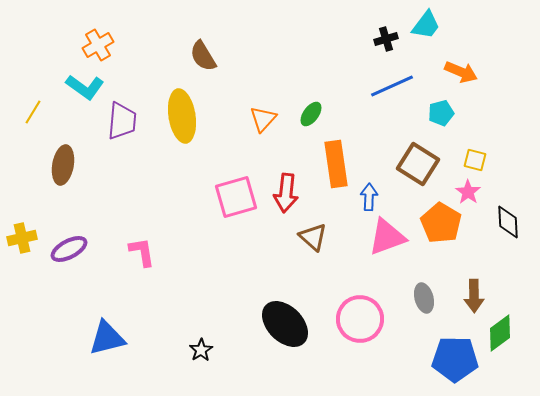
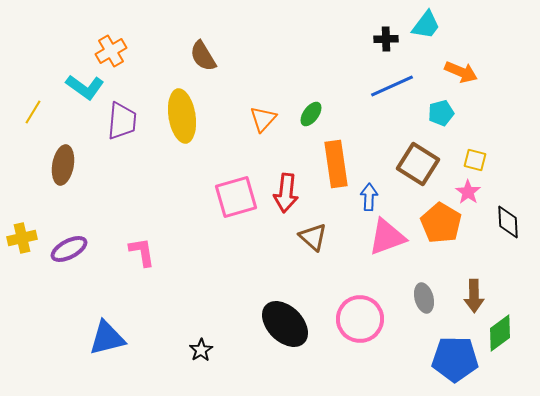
black cross: rotated 15 degrees clockwise
orange cross: moved 13 px right, 6 px down
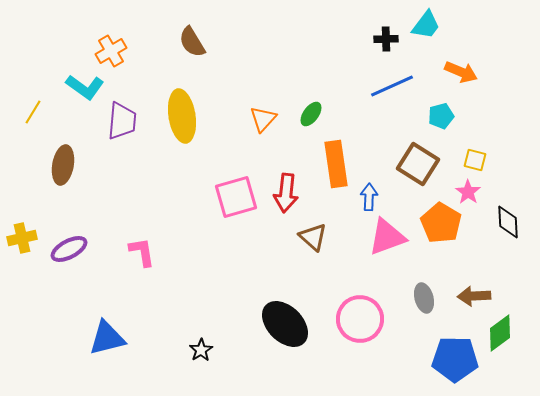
brown semicircle: moved 11 px left, 14 px up
cyan pentagon: moved 3 px down
brown arrow: rotated 88 degrees clockwise
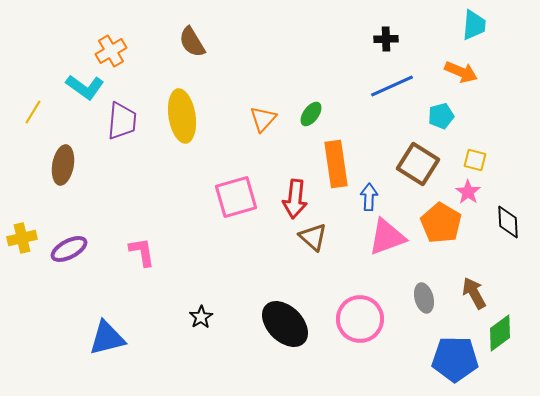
cyan trapezoid: moved 48 px right; rotated 32 degrees counterclockwise
red arrow: moved 9 px right, 6 px down
brown arrow: moved 3 px up; rotated 64 degrees clockwise
black star: moved 33 px up
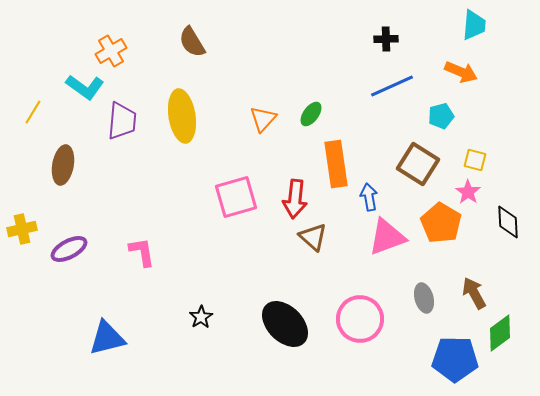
blue arrow: rotated 12 degrees counterclockwise
yellow cross: moved 9 px up
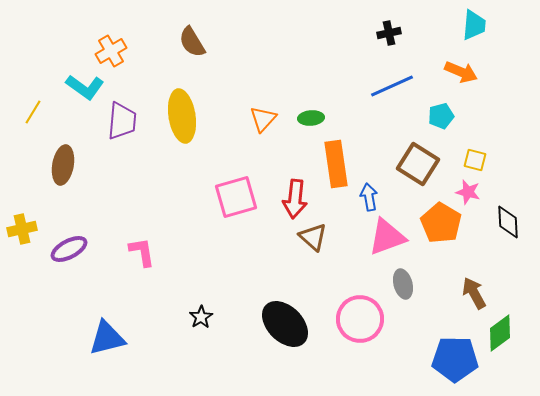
black cross: moved 3 px right, 6 px up; rotated 10 degrees counterclockwise
green ellipse: moved 4 px down; rotated 50 degrees clockwise
pink star: rotated 20 degrees counterclockwise
gray ellipse: moved 21 px left, 14 px up
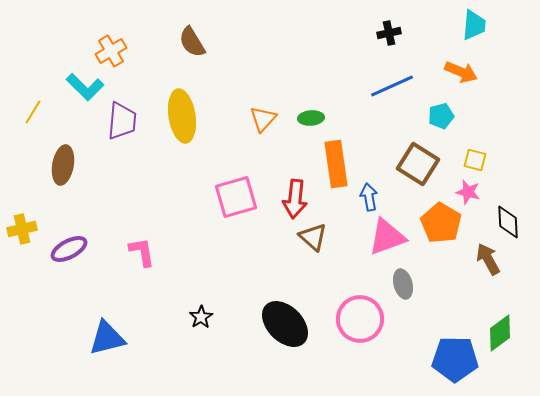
cyan L-shape: rotated 9 degrees clockwise
brown arrow: moved 14 px right, 34 px up
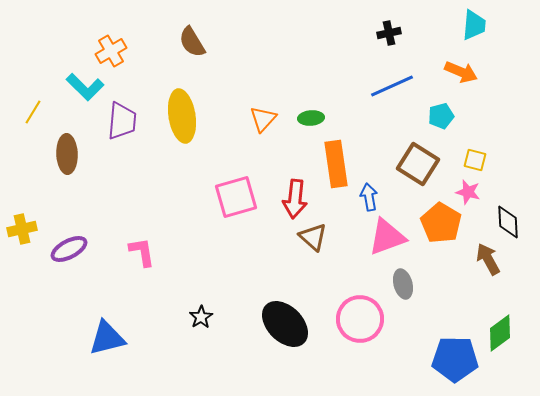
brown ellipse: moved 4 px right, 11 px up; rotated 12 degrees counterclockwise
